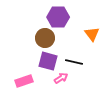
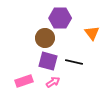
purple hexagon: moved 2 px right, 1 px down
orange triangle: moved 1 px up
pink arrow: moved 8 px left, 4 px down
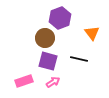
purple hexagon: rotated 20 degrees counterclockwise
black line: moved 5 px right, 3 px up
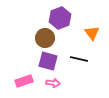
pink arrow: moved 1 px down; rotated 40 degrees clockwise
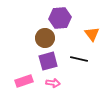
purple hexagon: rotated 15 degrees clockwise
orange triangle: moved 1 px down
purple square: rotated 30 degrees counterclockwise
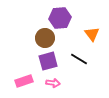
black line: rotated 18 degrees clockwise
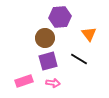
purple hexagon: moved 1 px up
orange triangle: moved 3 px left
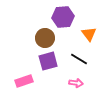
purple hexagon: moved 3 px right
pink arrow: moved 23 px right
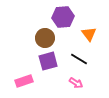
pink arrow: rotated 24 degrees clockwise
